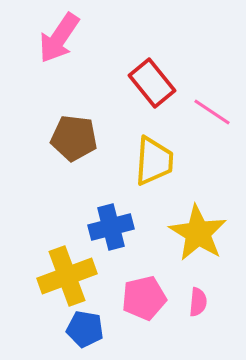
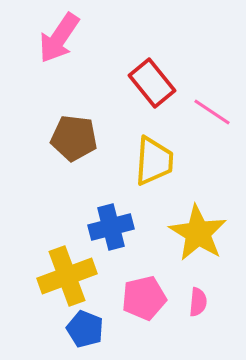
blue pentagon: rotated 12 degrees clockwise
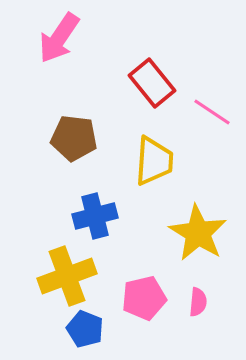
blue cross: moved 16 px left, 11 px up
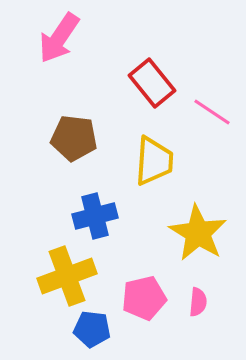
blue pentagon: moved 7 px right; rotated 15 degrees counterclockwise
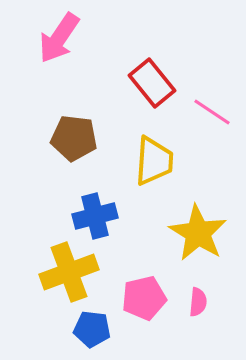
yellow cross: moved 2 px right, 4 px up
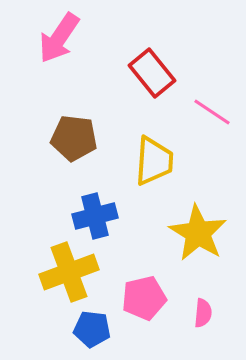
red rectangle: moved 10 px up
pink semicircle: moved 5 px right, 11 px down
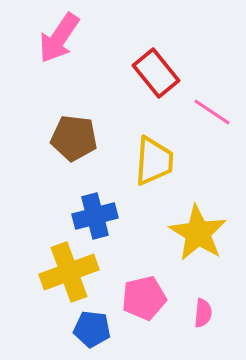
red rectangle: moved 4 px right
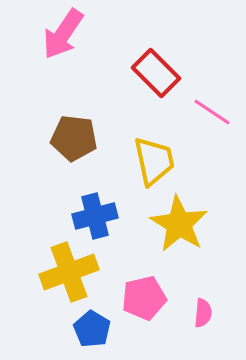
pink arrow: moved 4 px right, 4 px up
red rectangle: rotated 6 degrees counterclockwise
yellow trapezoid: rotated 16 degrees counterclockwise
yellow star: moved 19 px left, 9 px up
blue pentagon: rotated 24 degrees clockwise
